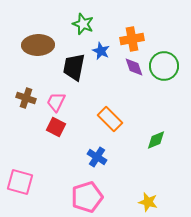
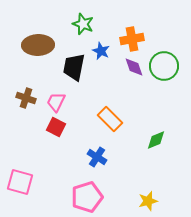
yellow star: moved 1 px up; rotated 30 degrees counterclockwise
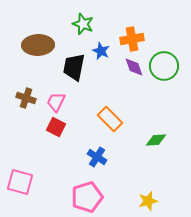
green diamond: rotated 20 degrees clockwise
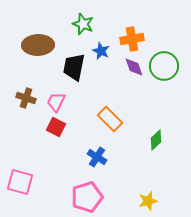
green diamond: rotated 40 degrees counterclockwise
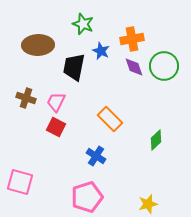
blue cross: moved 1 px left, 1 px up
yellow star: moved 3 px down
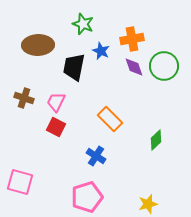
brown cross: moved 2 px left
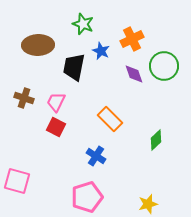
orange cross: rotated 15 degrees counterclockwise
purple diamond: moved 7 px down
pink square: moved 3 px left, 1 px up
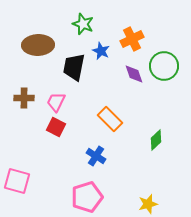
brown cross: rotated 18 degrees counterclockwise
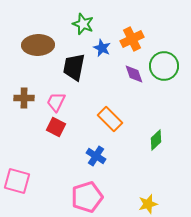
blue star: moved 1 px right, 3 px up
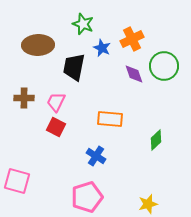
orange rectangle: rotated 40 degrees counterclockwise
